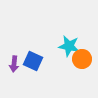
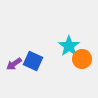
cyan star: rotated 25 degrees clockwise
purple arrow: rotated 49 degrees clockwise
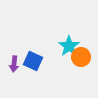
orange circle: moved 1 px left, 2 px up
purple arrow: rotated 49 degrees counterclockwise
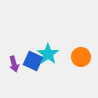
cyan star: moved 21 px left, 8 px down
purple arrow: rotated 21 degrees counterclockwise
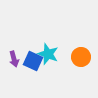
cyan star: rotated 15 degrees counterclockwise
purple arrow: moved 5 px up
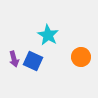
cyan star: moved 19 px up; rotated 10 degrees clockwise
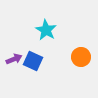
cyan star: moved 2 px left, 5 px up
purple arrow: rotated 98 degrees counterclockwise
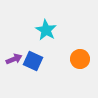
orange circle: moved 1 px left, 2 px down
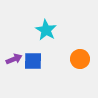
blue square: rotated 24 degrees counterclockwise
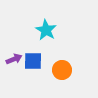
orange circle: moved 18 px left, 11 px down
